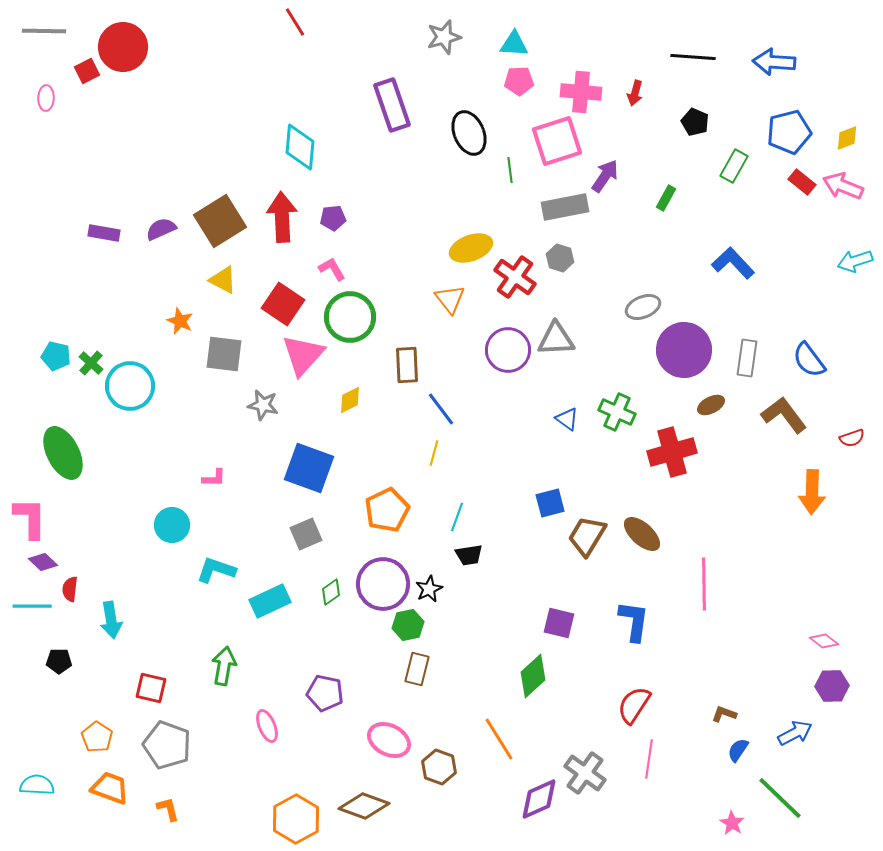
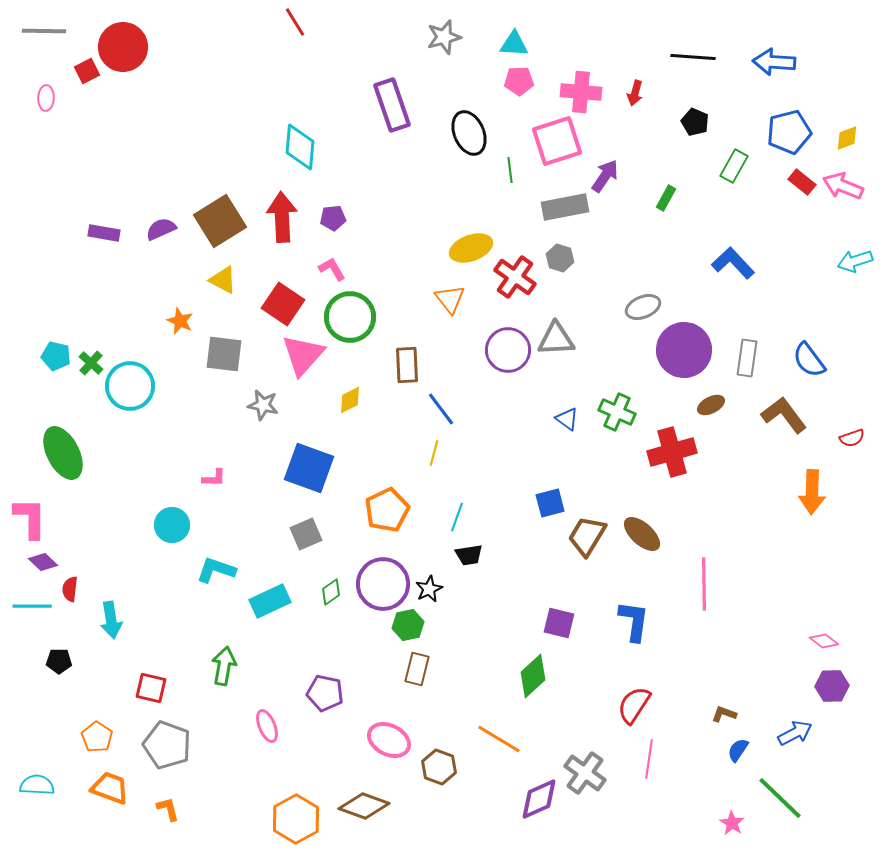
orange line at (499, 739): rotated 27 degrees counterclockwise
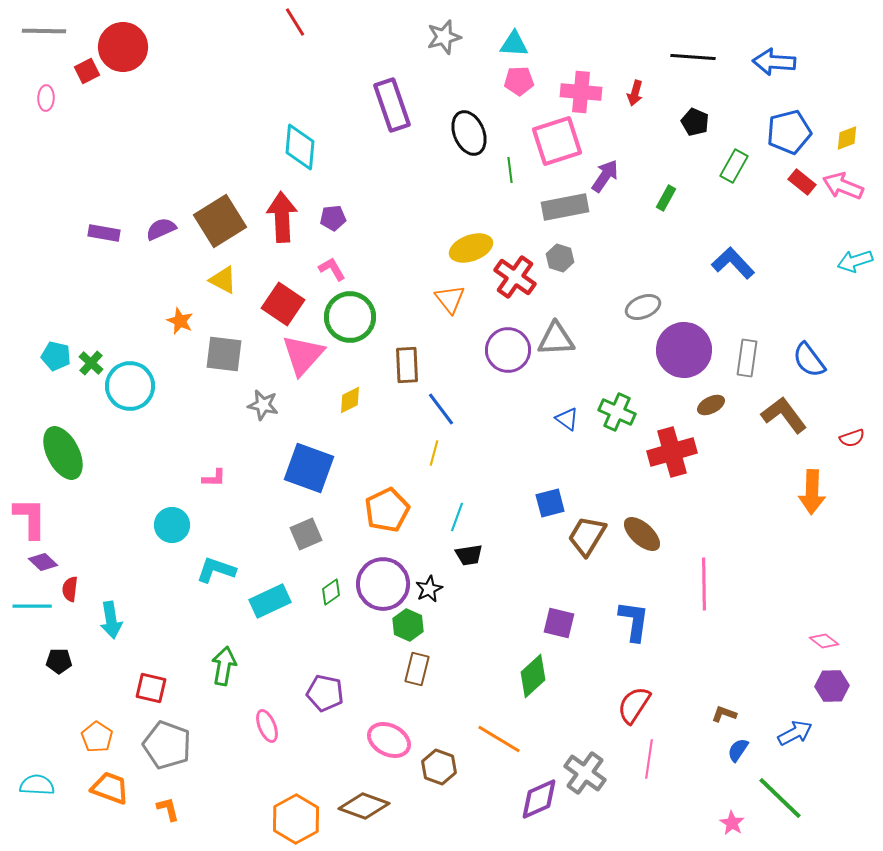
green hexagon at (408, 625): rotated 24 degrees counterclockwise
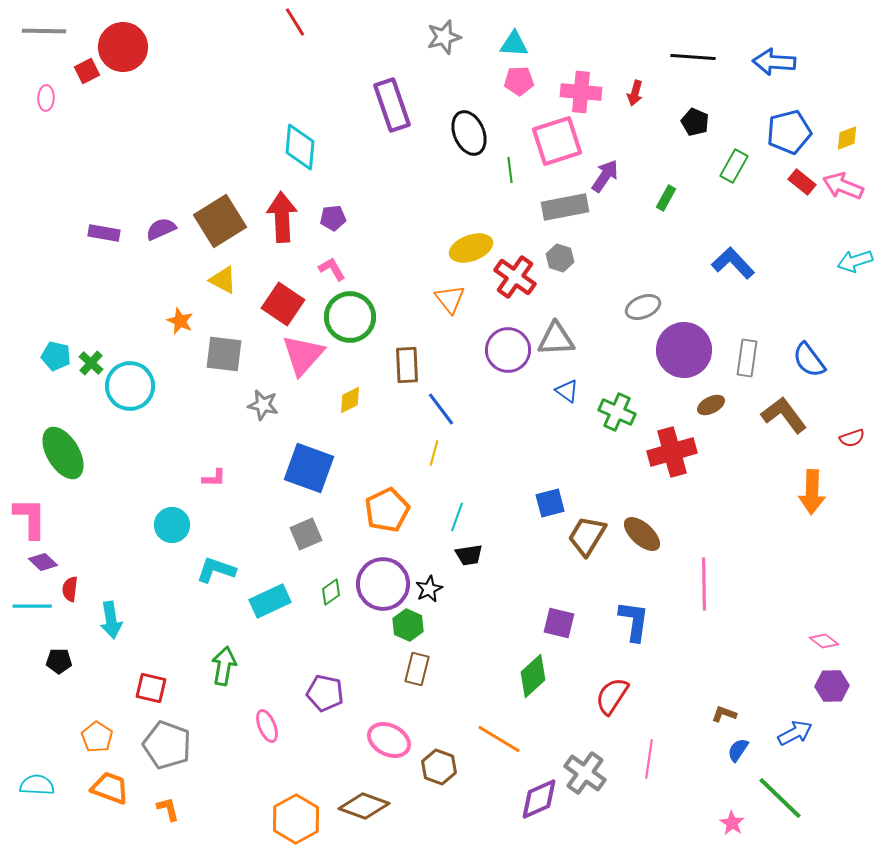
blue triangle at (567, 419): moved 28 px up
green ellipse at (63, 453): rotated 4 degrees counterclockwise
red semicircle at (634, 705): moved 22 px left, 9 px up
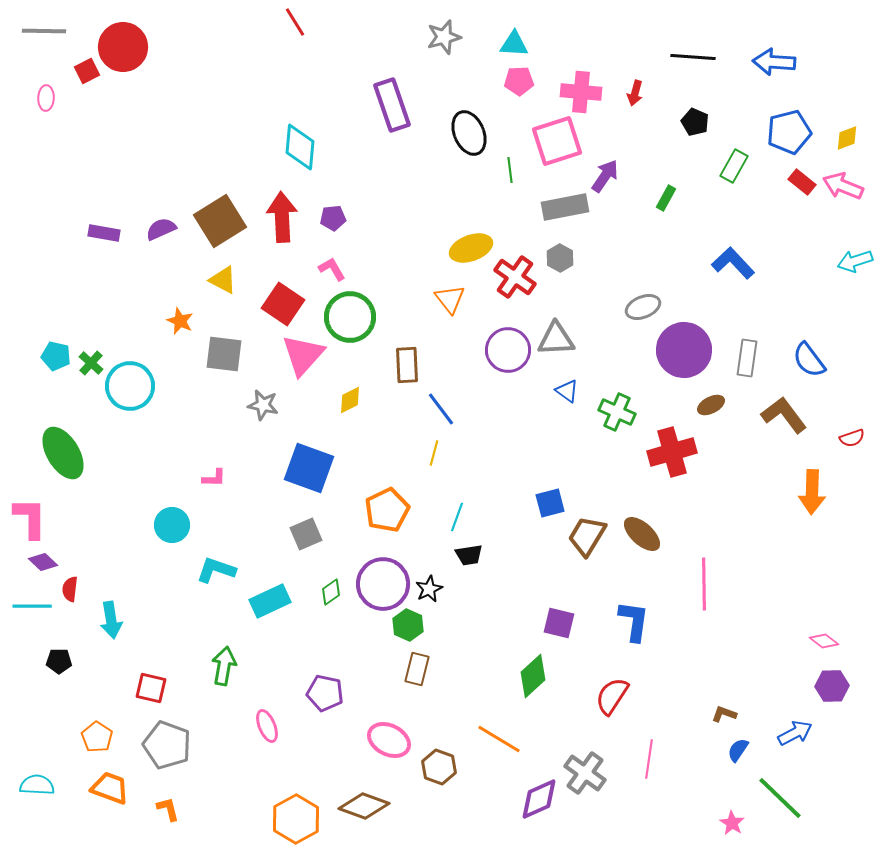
gray hexagon at (560, 258): rotated 12 degrees clockwise
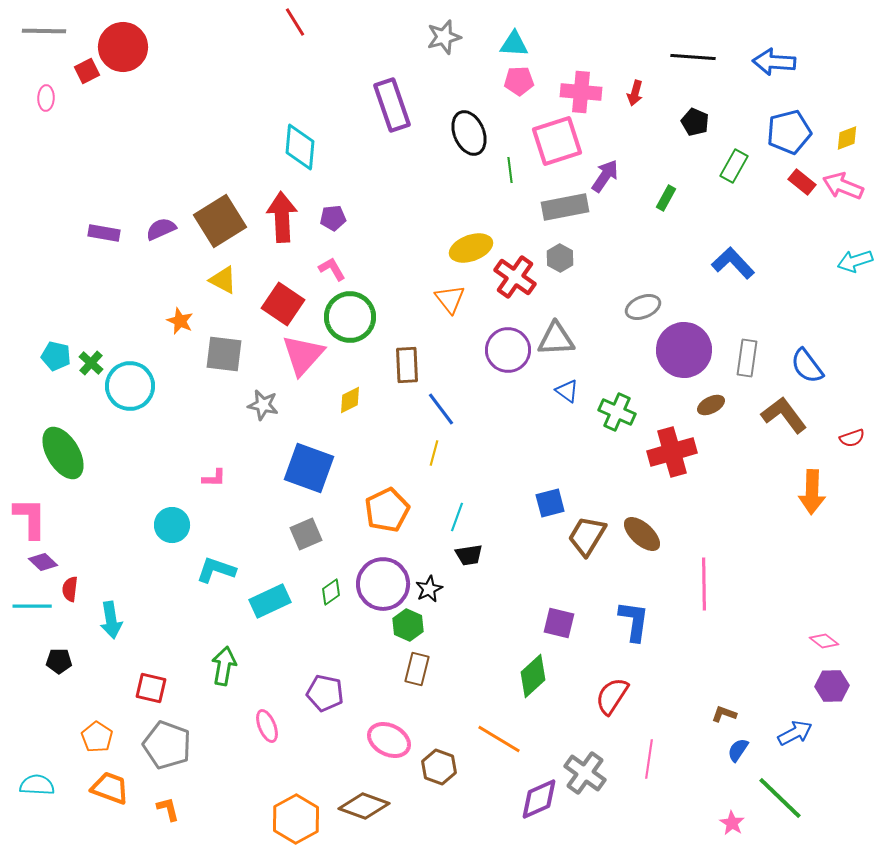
blue semicircle at (809, 360): moved 2 px left, 6 px down
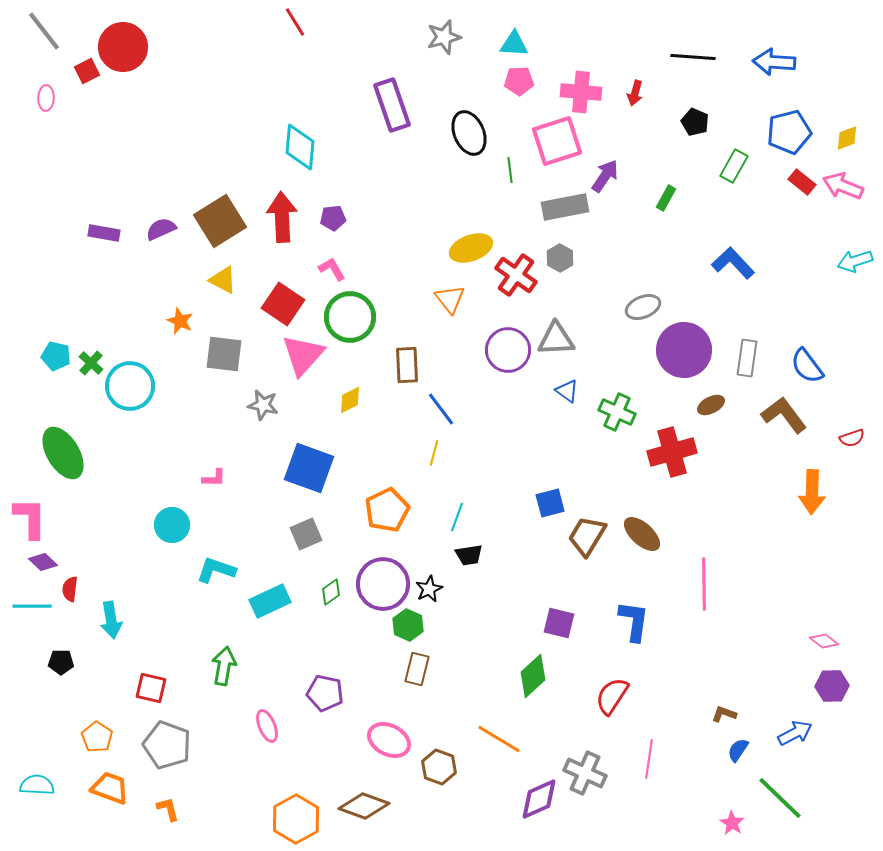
gray line at (44, 31): rotated 51 degrees clockwise
red cross at (515, 277): moved 1 px right, 2 px up
black pentagon at (59, 661): moved 2 px right, 1 px down
gray cross at (585, 773): rotated 12 degrees counterclockwise
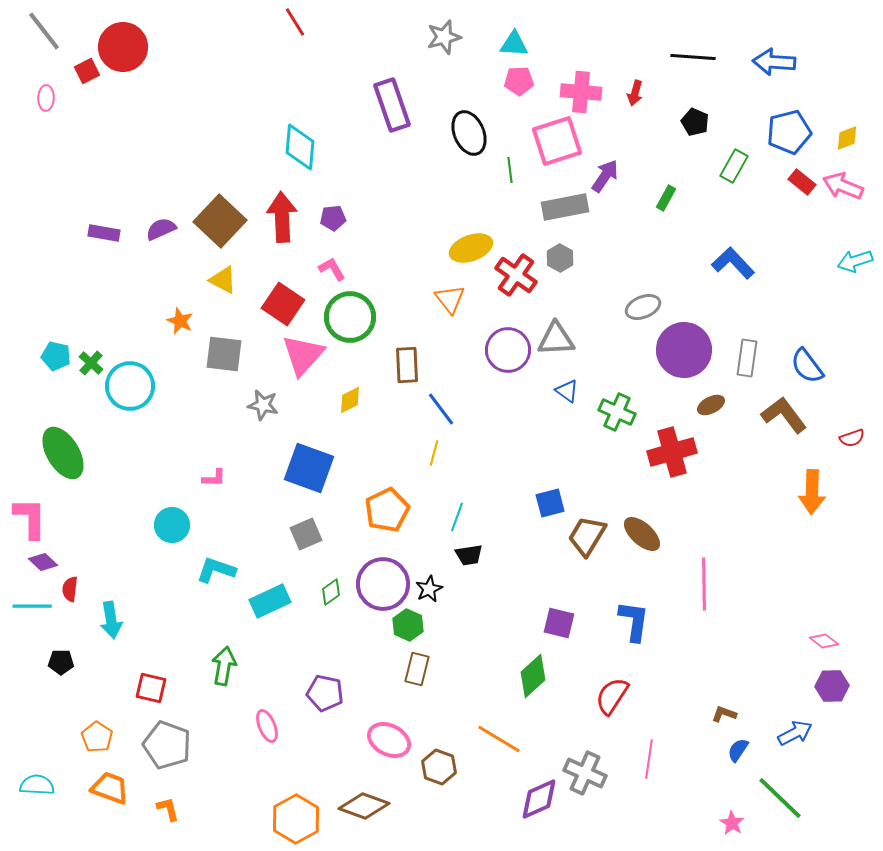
brown square at (220, 221): rotated 15 degrees counterclockwise
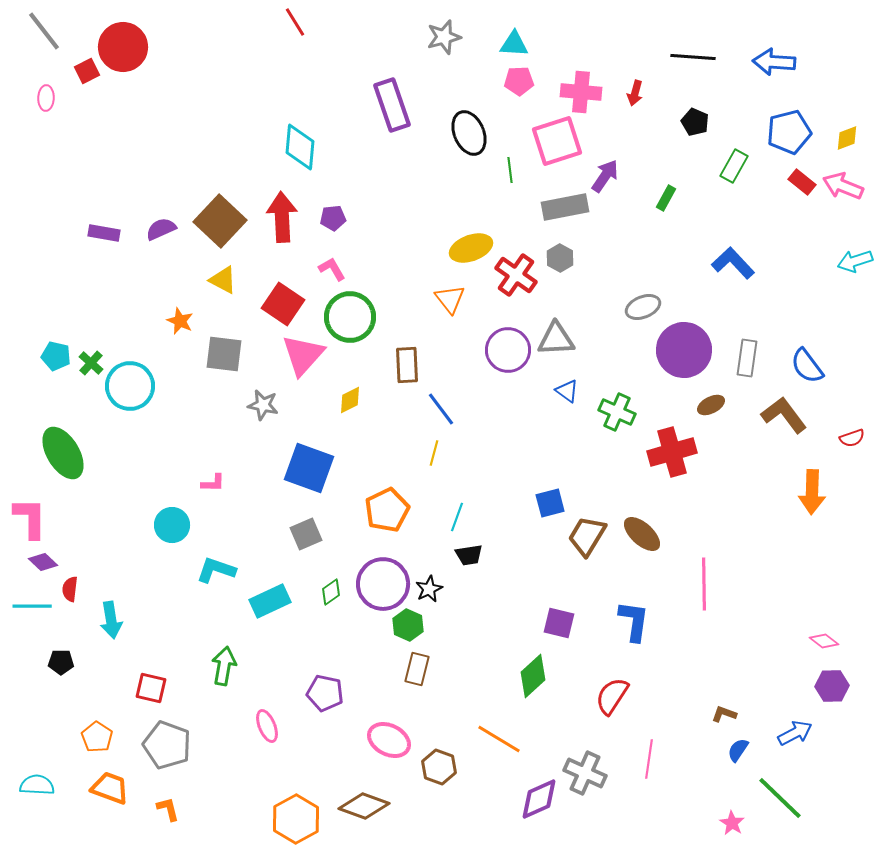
pink L-shape at (214, 478): moved 1 px left, 5 px down
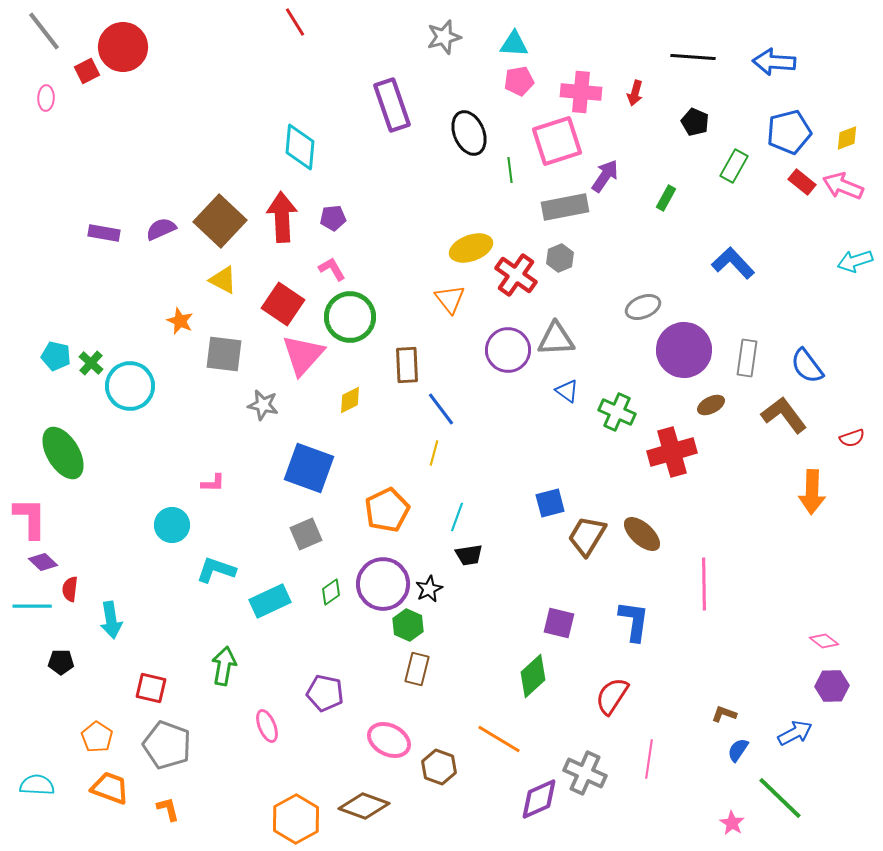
pink pentagon at (519, 81): rotated 8 degrees counterclockwise
gray hexagon at (560, 258): rotated 8 degrees clockwise
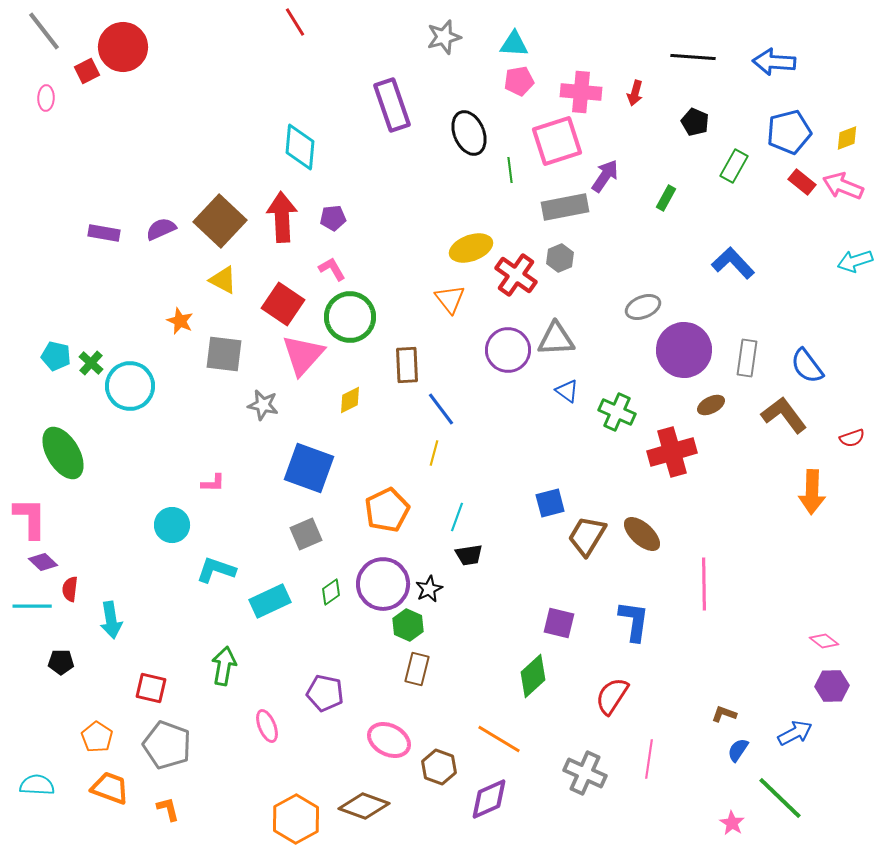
purple diamond at (539, 799): moved 50 px left
